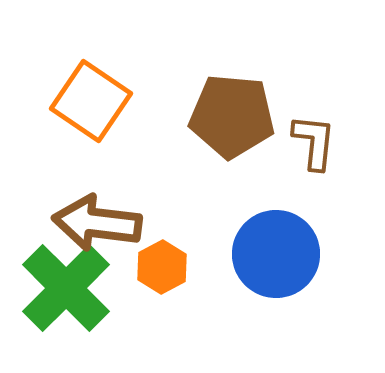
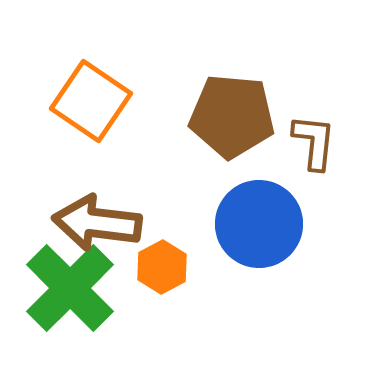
blue circle: moved 17 px left, 30 px up
green cross: moved 4 px right
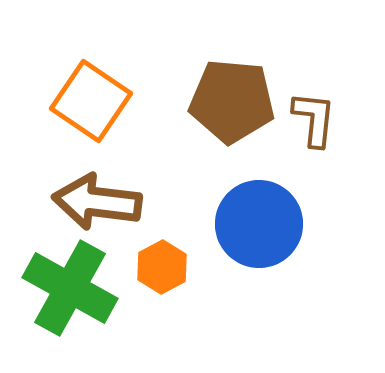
brown pentagon: moved 15 px up
brown L-shape: moved 23 px up
brown arrow: moved 21 px up
green cross: rotated 16 degrees counterclockwise
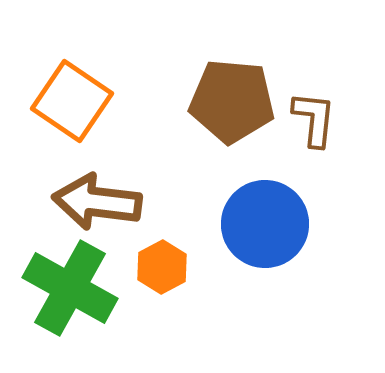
orange square: moved 19 px left
blue circle: moved 6 px right
